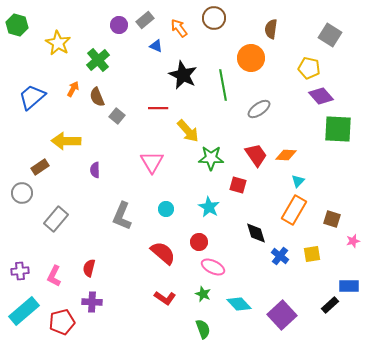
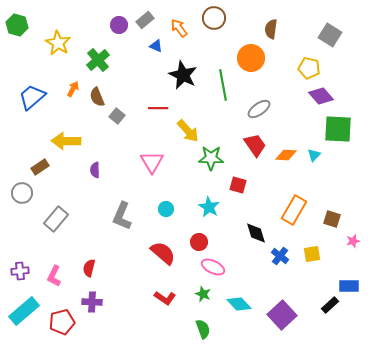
red trapezoid at (256, 155): moved 1 px left, 10 px up
cyan triangle at (298, 181): moved 16 px right, 26 px up
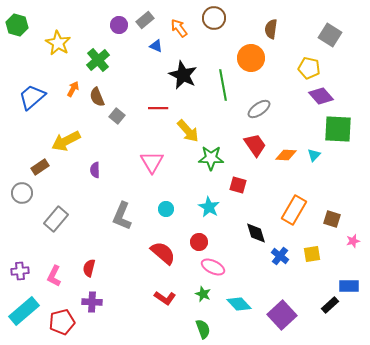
yellow arrow at (66, 141): rotated 28 degrees counterclockwise
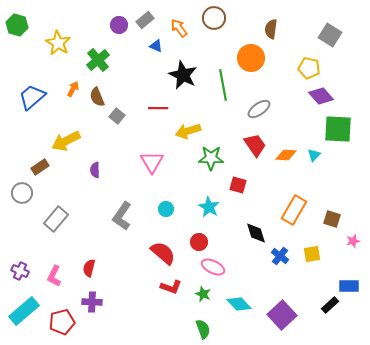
yellow arrow at (188, 131): rotated 115 degrees clockwise
gray L-shape at (122, 216): rotated 12 degrees clockwise
purple cross at (20, 271): rotated 30 degrees clockwise
red L-shape at (165, 298): moved 6 px right, 11 px up; rotated 15 degrees counterclockwise
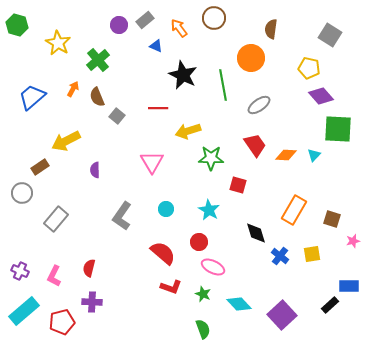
gray ellipse at (259, 109): moved 4 px up
cyan star at (209, 207): moved 3 px down
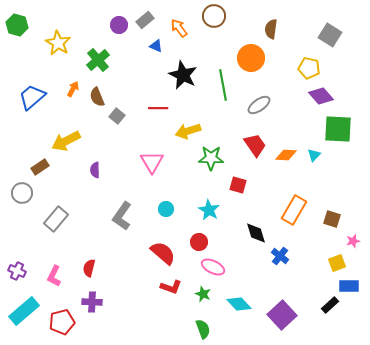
brown circle at (214, 18): moved 2 px up
yellow square at (312, 254): moved 25 px right, 9 px down; rotated 12 degrees counterclockwise
purple cross at (20, 271): moved 3 px left
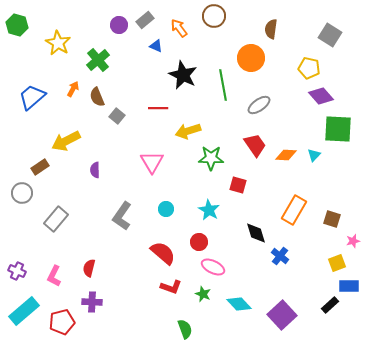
green semicircle at (203, 329): moved 18 px left
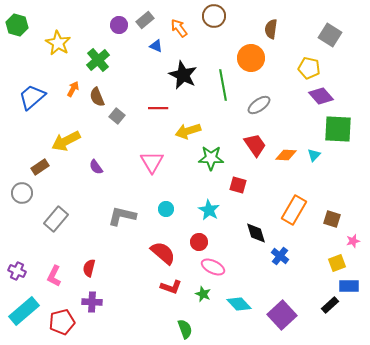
purple semicircle at (95, 170): moved 1 px right, 3 px up; rotated 35 degrees counterclockwise
gray L-shape at (122, 216): rotated 68 degrees clockwise
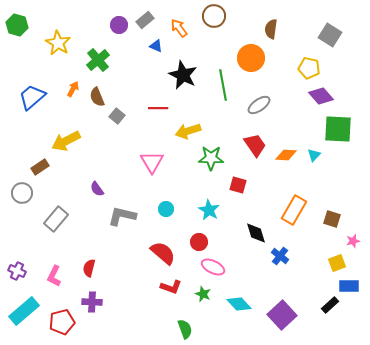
purple semicircle at (96, 167): moved 1 px right, 22 px down
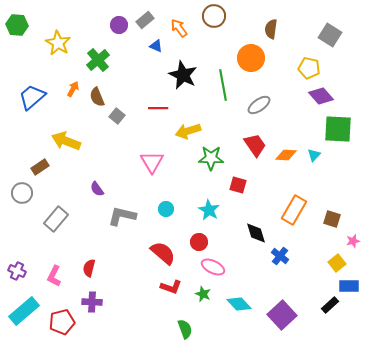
green hexagon at (17, 25): rotated 10 degrees counterclockwise
yellow arrow at (66, 141): rotated 48 degrees clockwise
yellow square at (337, 263): rotated 18 degrees counterclockwise
